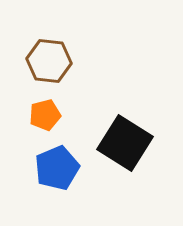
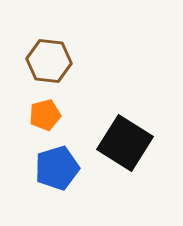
blue pentagon: rotated 6 degrees clockwise
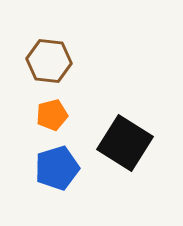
orange pentagon: moved 7 px right
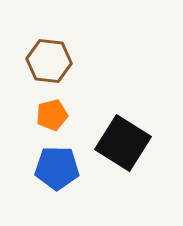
black square: moved 2 px left
blue pentagon: rotated 18 degrees clockwise
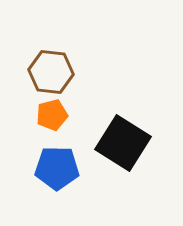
brown hexagon: moved 2 px right, 11 px down
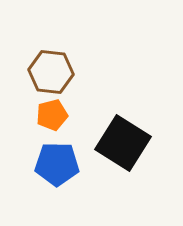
blue pentagon: moved 4 px up
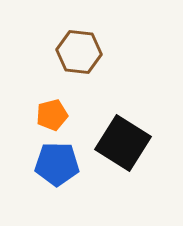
brown hexagon: moved 28 px right, 20 px up
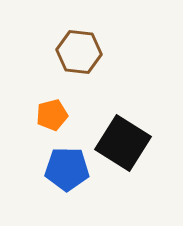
blue pentagon: moved 10 px right, 5 px down
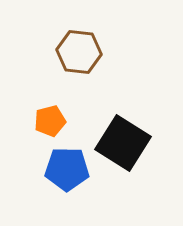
orange pentagon: moved 2 px left, 6 px down
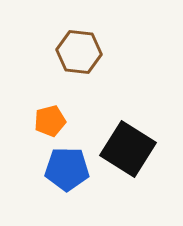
black square: moved 5 px right, 6 px down
